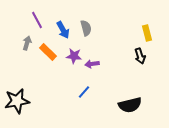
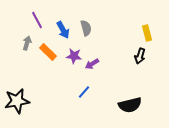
black arrow: rotated 35 degrees clockwise
purple arrow: rotated 24 degrees counterclockwise
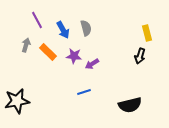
gray arrow: moved 1 px left, 2 px down
blue line: rotated 32 degrees clockwise
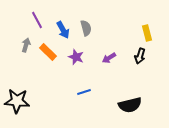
purple star: moved 2 px right, 1 px down; rotated 14 degrees clockwise
purple arrow: moved 17 px right, 6 px up
black star: rotated 15 degrees clockwise
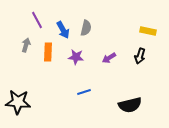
gray semicircle: rotated 28 degrees clockwise
yellow rectangle: moved 1 px right, 2 px up; rotated 63 degrees counterclockwise
orange rectangle: rotated 48 degrees clockwise
purple star: rotated 14 degrees counterclockwise
black star: moved 1 px right, 1 px down
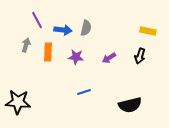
blue arrow: rotated 54 degrees counterclockwise
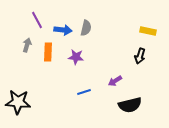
gray arrow: moved 1 px right
purple arrow: moved 6 px right, 23 px down
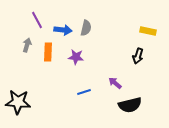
black arrow: moved 2 px left
purple arrow: moved 2 px down; rotated 72 degrees clockwise
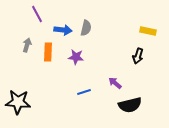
purple line: moved 6 px up
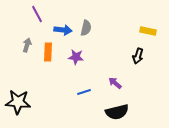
black semicircle: moved 13 px left, 7 px down
